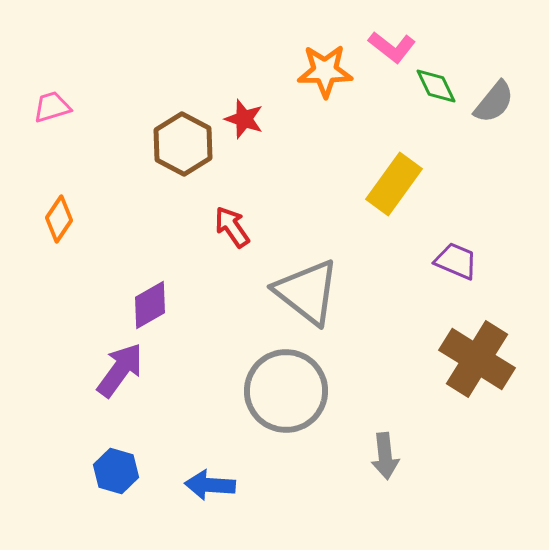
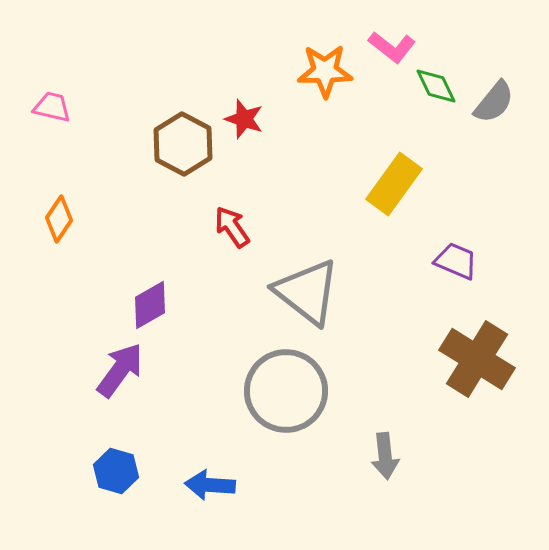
pink trapezoid: rotated 30 degrees clockwise
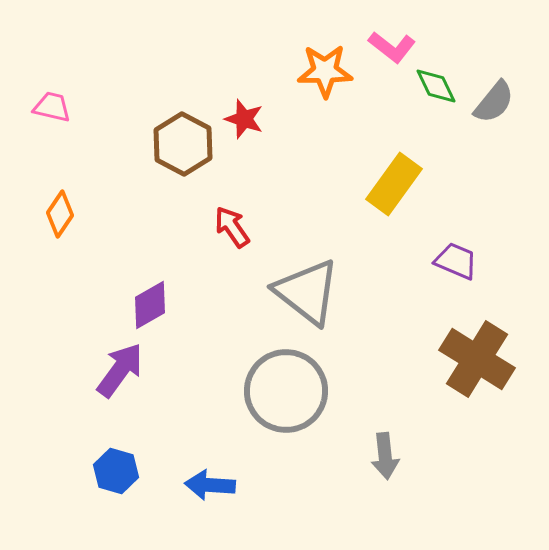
orange diamond: moved 1 px right, 5 px up
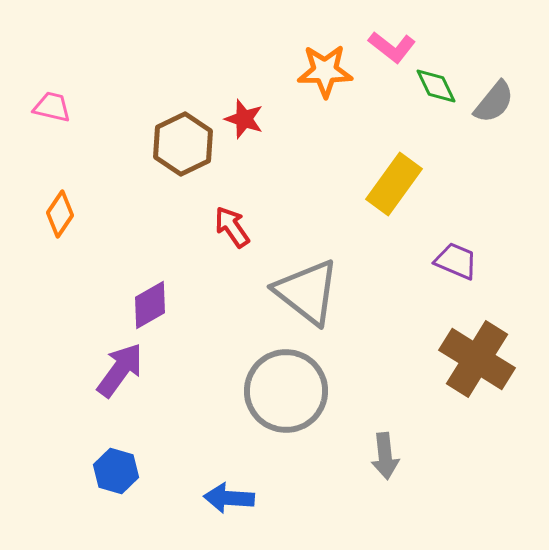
brown hexagon: rotated 6 degrees clockwise
blue arrow: moved 19 px right, 13 px down
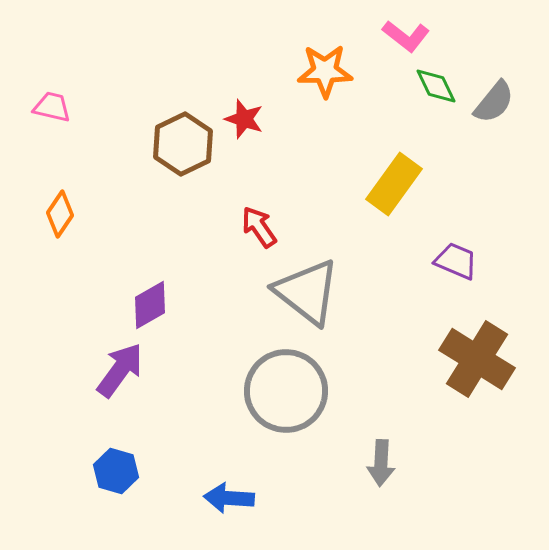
pink L-shape: moved 14 px right, 11 px up
red arrow: moved 27 px right
gray arrow: moved 4 px left, 7 px down; rotated 9 degrees clockwise
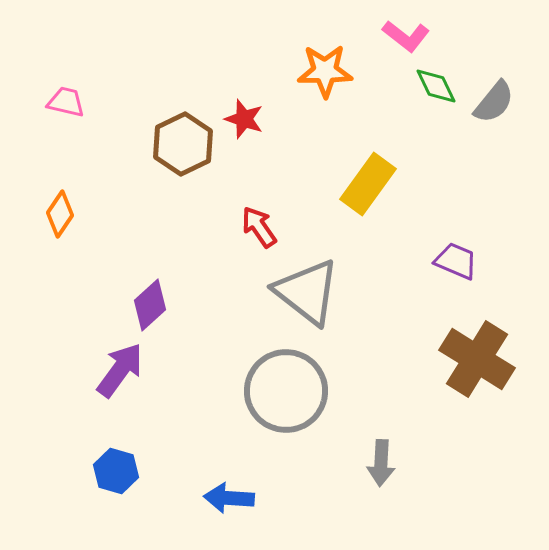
pink trapezoid: moved 14 px right, 5 px up
yellow rectangle: moved 26 px left
purple diamond: rotated 12 degrees counterclockwise
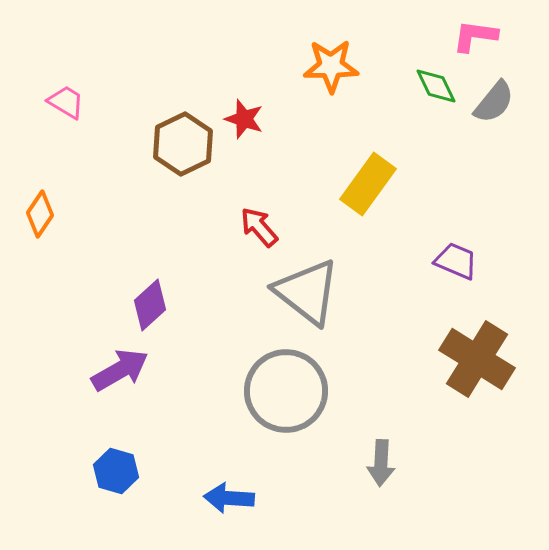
pink L-shape: moved 69 px right; rotated 150 degrees clockwise
orange star: moved 6 px right, 5 px up
pink trapezoid: rotated 18 degrees clockwise
orange diamond: moved 20 px left
red arrow: rotated 6 degrees counterclockwise
purple arrow: rotated 24 degrees clockwise
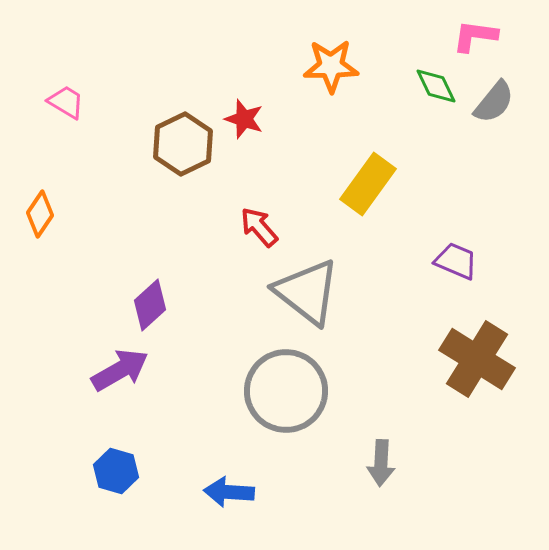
blue arrow: moved 6 px up
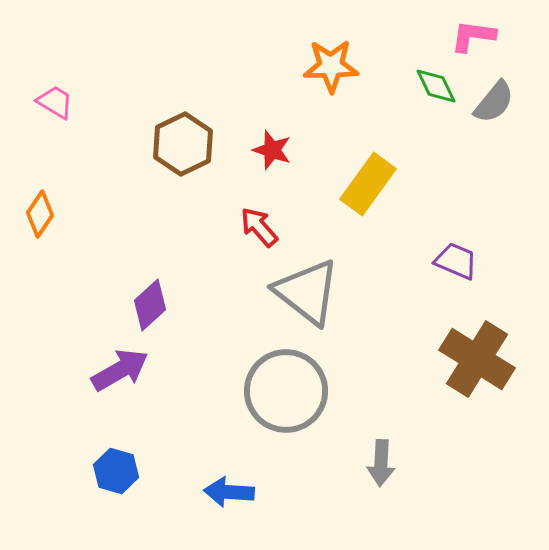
pink L-shape: moved 2 px left
pink trapezoid: moved 11 px left
red star: moved 28 px right, 31 px down
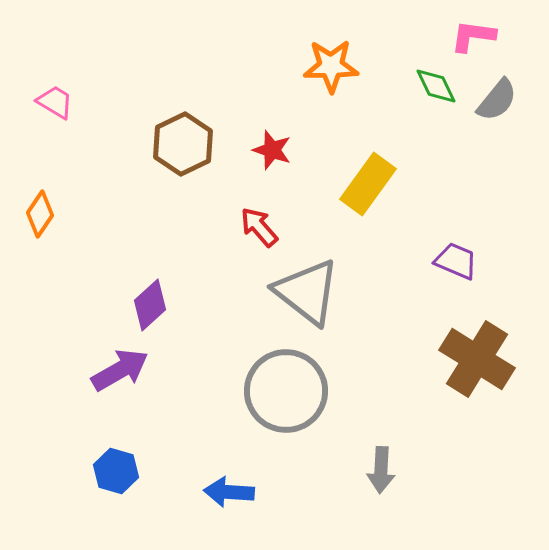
gray semicircle: moved 3 px right, 2 px up
gray arrow: moved 7 px down
